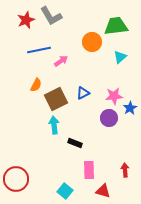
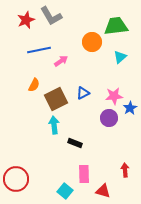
orange semicircle: moved 2 px left
pink rectangle: moved 5 px left, 4 px down
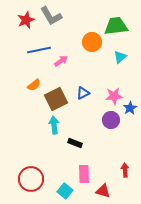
orange semicircle: rotated 24 degrees clockwise
purple circle: moved 2 px right, 2 px down
red circle: moved 15 px right
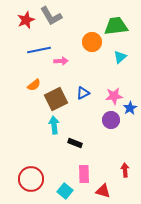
pink arrow: rotated 32 degrees clockwise
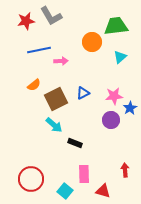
red star: moved 1 px down; rotated 12 degrees clockwise
cyan arrow: rotated 138 degrees clockwise
